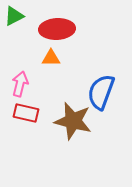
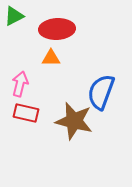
brown star: moved 1 px right
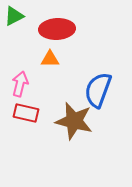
orange triangle: moved 1 px left, 1 px down
blue semicircle: moved 3 px left, 2 px up
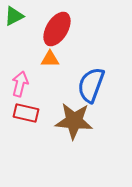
red ellipse: rotated 56 degrees counterclockwise
blue semicircle: moved 7 px left, 5 px up
brown star: rotated 9 degrees counterclockwise
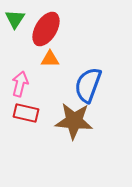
green triangle: moved 1 px right, 3 px down; rotated 30 degrees counterclockwise
red ellipse: moved 11 px left
blue semicircle: moved 3 px left
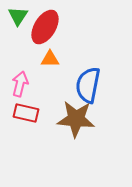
green triangle: moved 3 px right, 3 px up
red ellipse: moved 1 px left, 2 px up
blue semicircle: rotated 9 degrees counterclockwise
brown star: moved 2 px right, 2 px up
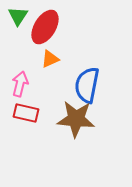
orange triangle: rotated 24 degrees counterclockwise
blue semicircle: moved 1 px left
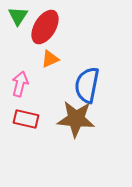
red rectangle: moved 6 px down
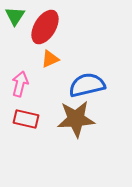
green triangle: moved 3 px left
blue semicircle: rotated 66 degrees clockwise
brown star: rotated 9 degrees counterclockwise
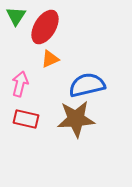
green triangle: moved 1 px right
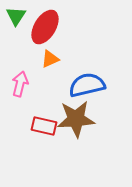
red rectangle: moved 18 px right, 7 px down
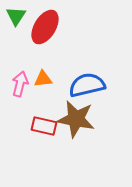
orange triangle: moved 7 px left, 20 px down; rotated 18 degrees clockwise
brown star: rotated 15 degrees clockwise
